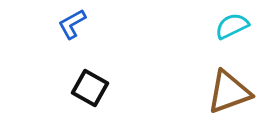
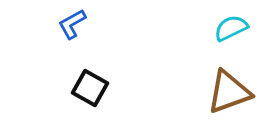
cyan semicircle: moved 1 px left, 2 px down
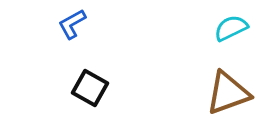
brown triangle: moved 1 px left, 1 px down
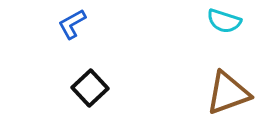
cyan semicircle: moved 7 px left, 7 px up; rotated 136 degrees counterclockwise
black square: rotated 18 degrees clockwise
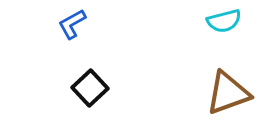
cyan semicircle: rotated 32 degrees counterclockwise
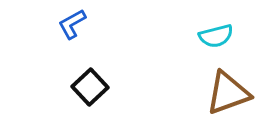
cyan semicircle: moved 8 px left, 15 px down
black square: moved 1 px up
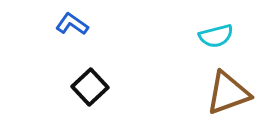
blue L-shape: rotated 64 degrees clockwise
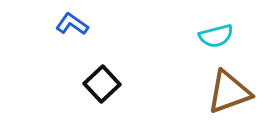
black square: moved 12 px right, 3 px up
brown triangle: moved 1 px right, 1 px up
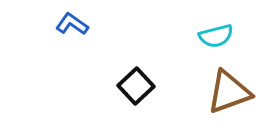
black square: moved 34 px right, 2 px down
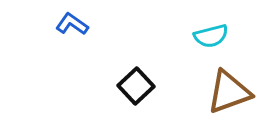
cyan semicircle: moved 5 px left
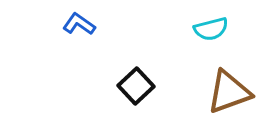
blue L-shape: moved 7 px right
cyan semicircle: moved 7 px up
